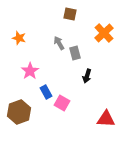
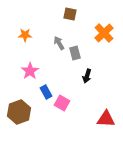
orange star: moved 6 px right, 3 px up; rotated 16 degrees counterclockwise
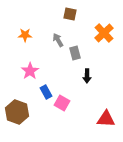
gray arrow: moved 1 px left, 3 px up
black arrow: rotated 16 degrees counterclockwise
brown hexagon: moved 2 px left; rotated 20 degrees counterclockwise
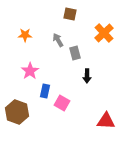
blue rectangle: moved 1 px left, 1 px up; rotated 40 degrees clockwise
red triangle: moved 2 px down
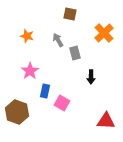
orange star: moved 2 px right, 1 px down; rotated 16 degrees clockwise
black arrow: moved 4 px right, 1 px down
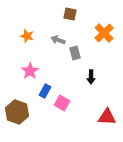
gray arrow: rotated 40 degrees counterclockwise
blue rectangle: rotated 16 degrees clockwise
red triangle: moved 1 px right, 4 px up
